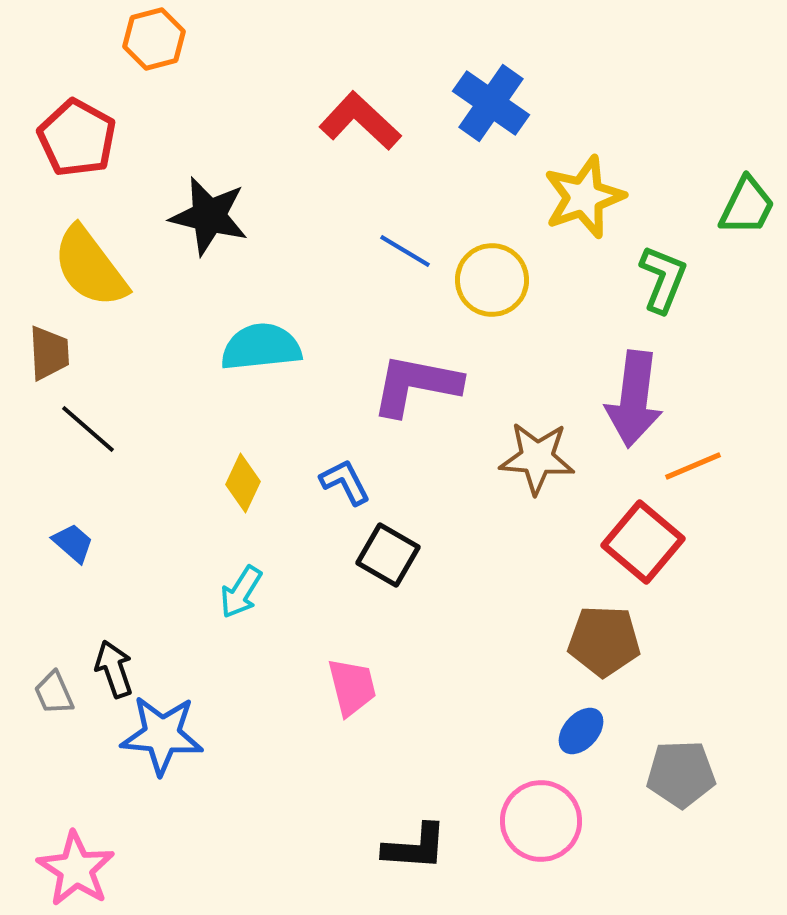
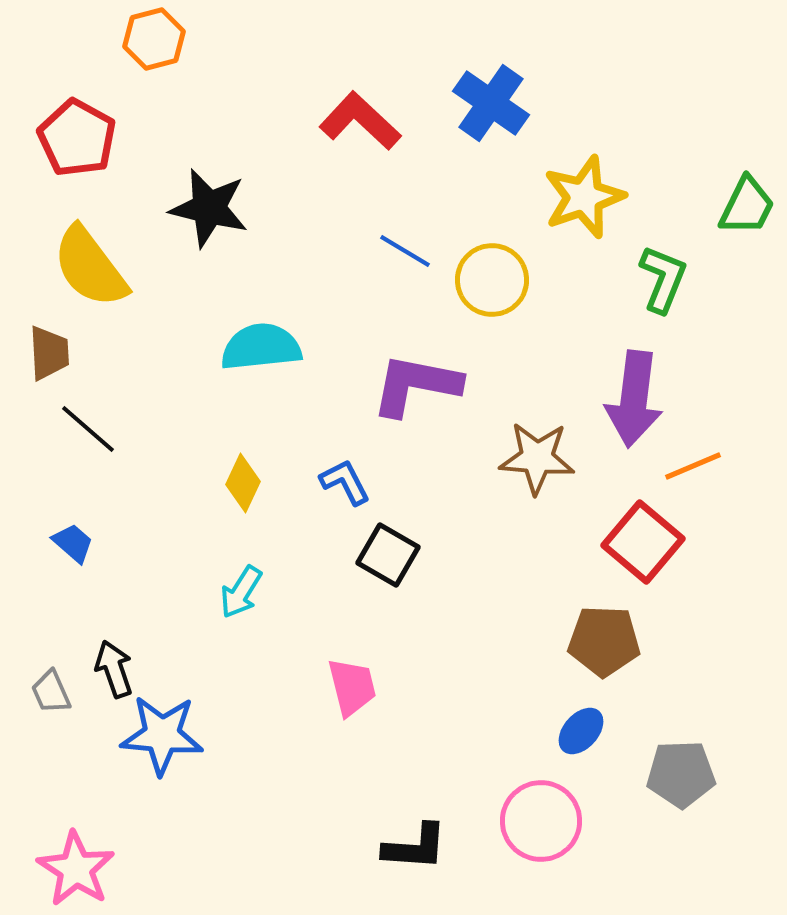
black star: moved 8 px up
gray trapezoid: moved 3 px left, 1 px up
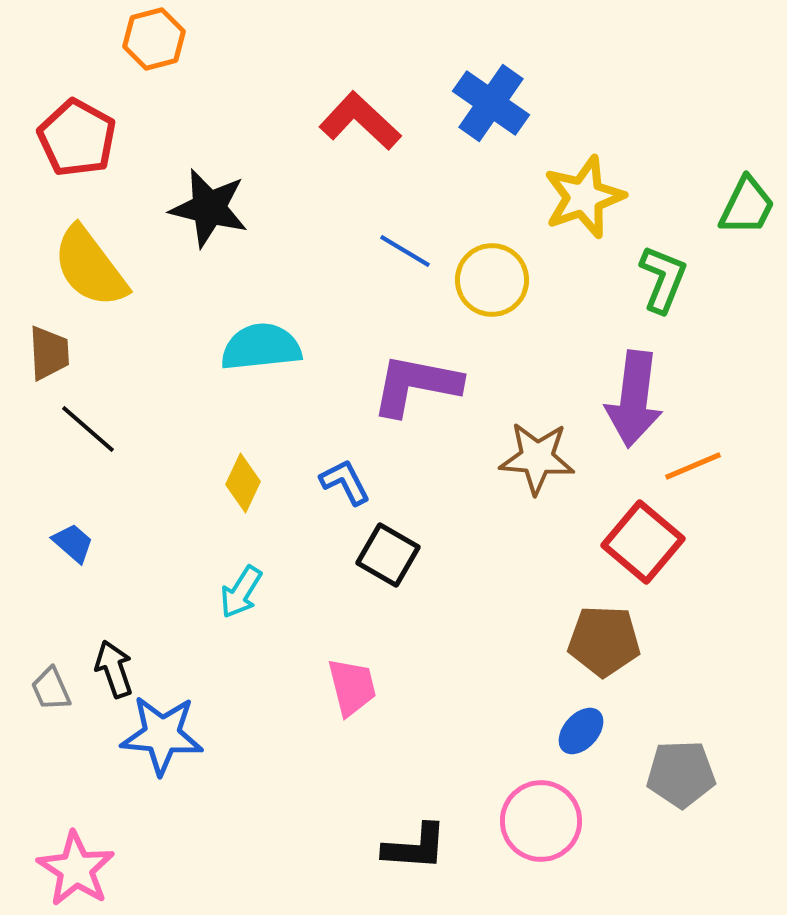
gray trapezoid: moved 3 px up
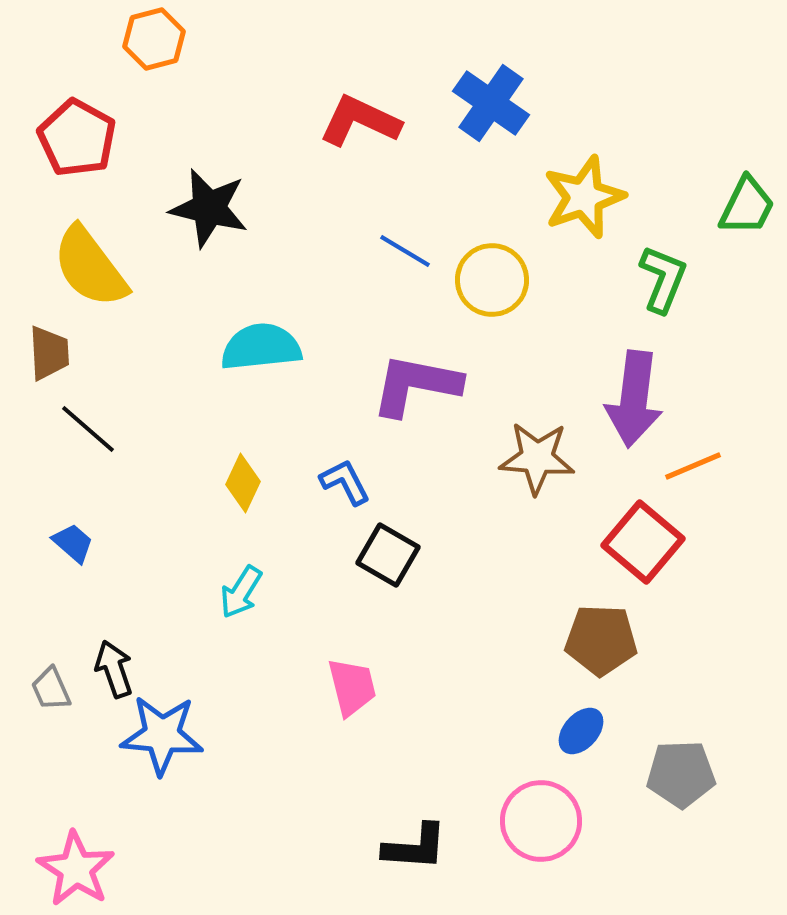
red L-shape: rotated 18 degrees counterclockwise
brown pentagon: moved 3 px left, 1 px up
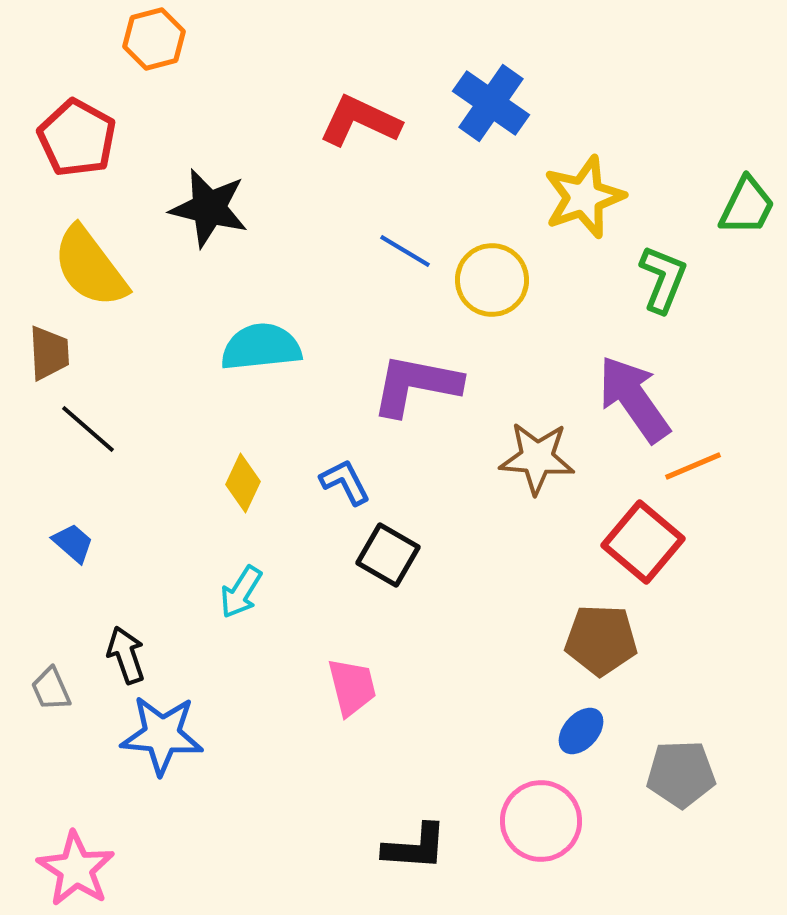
purple arrow: rotated 138 degrees clockwise
black arrow: moved 12 px right, 14 px up
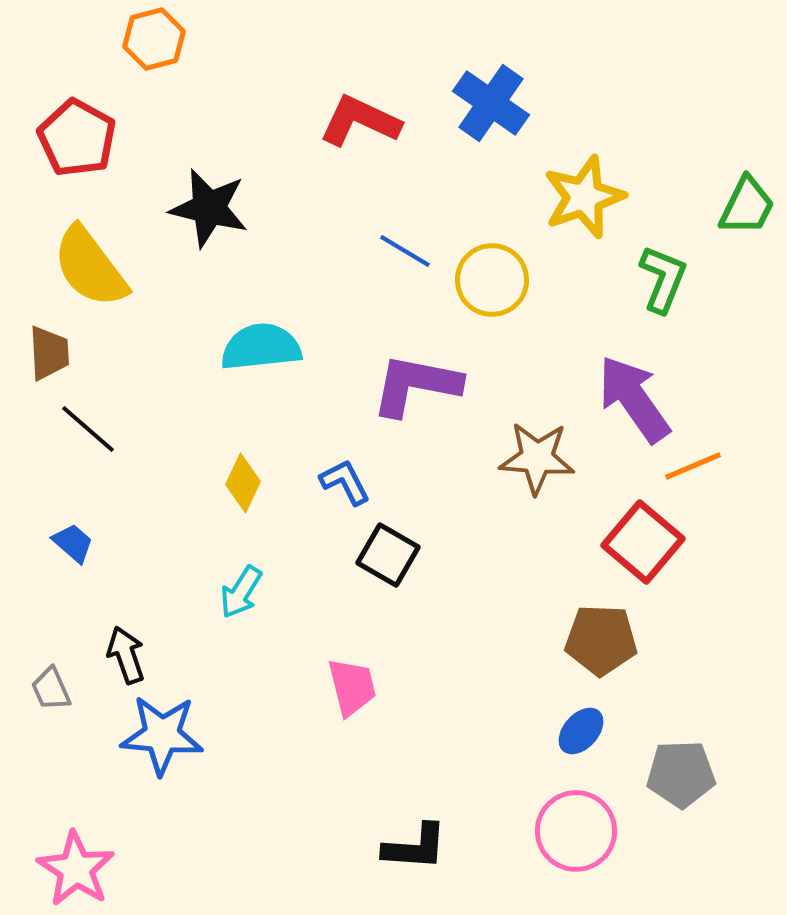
pink circle: moved 35 px right, 10 px down
